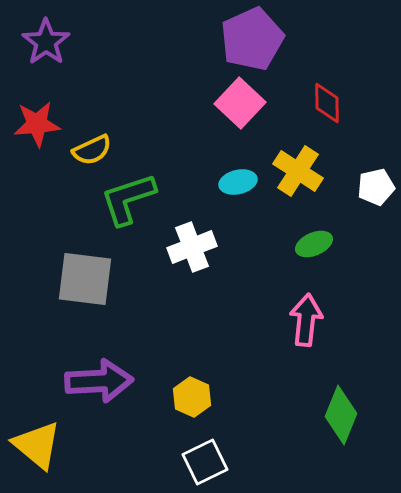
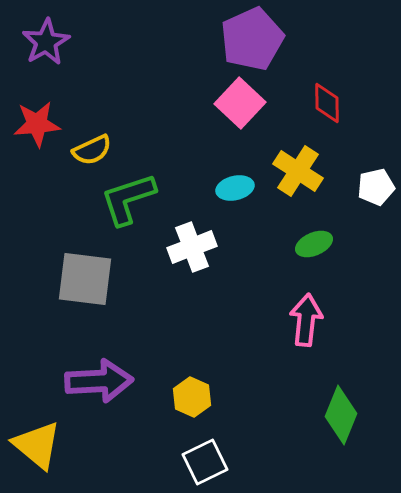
purple star: rotated 6 degrees clockwise
cyan ellipse: moved 3 px left, 6 px down
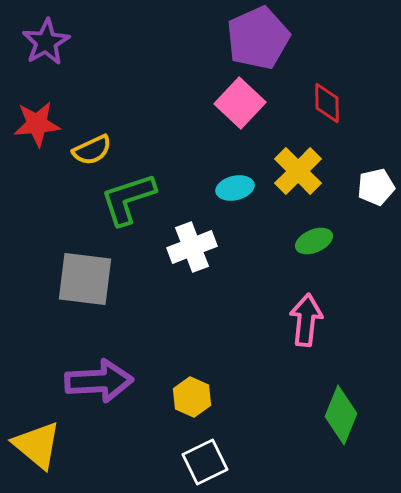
purple pentagon: moved 6 px right, 1 px up
yellow cross: rotated 12 degrees clockwise
green ellipse: moved 3 px up
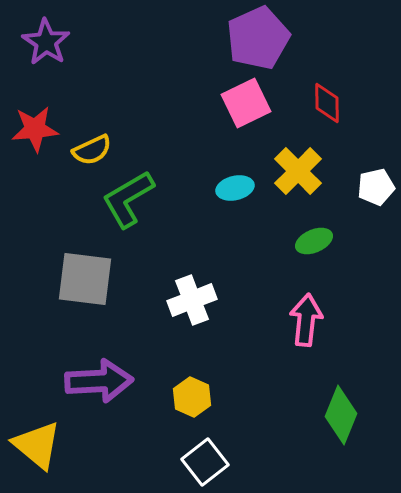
purple star: rotated 9 degrees counterclockwise
pink square: moved 6 px right; rotated 21 degrees clockwise
red star: moved 2 px left, 5 px down
green L-shape: rotated 12 degrees counterclockwise
white cross: moved 53 px down
white square: rotated 12 degrees counterclockwise
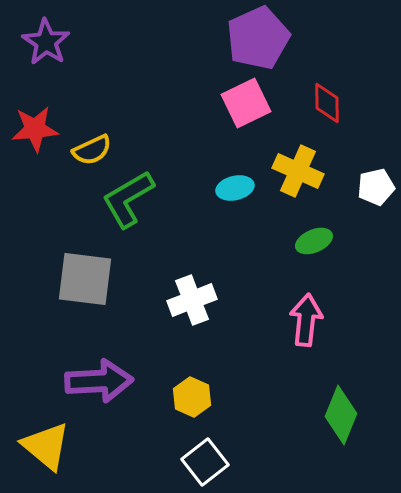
yellow cross: rotated 21 degrees counterclockwise
yellow triangle: moved 9 px right, 1 px down
